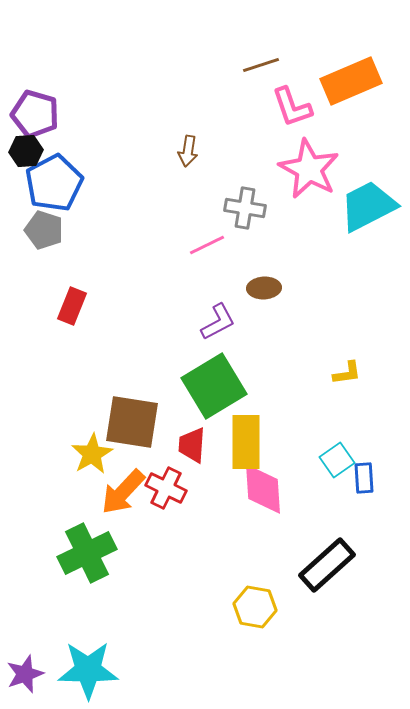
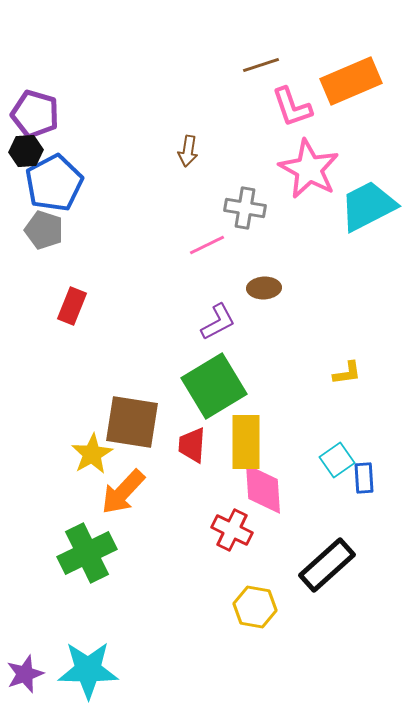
red cross: moved 66 px right, 42 px down
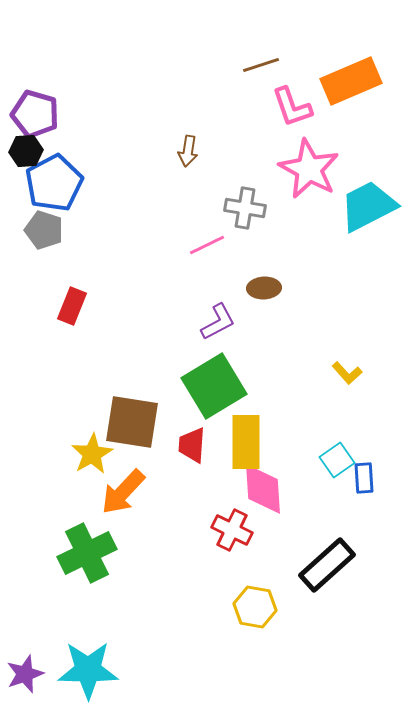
yellow L-shape: rotated 56 degrees clockwise
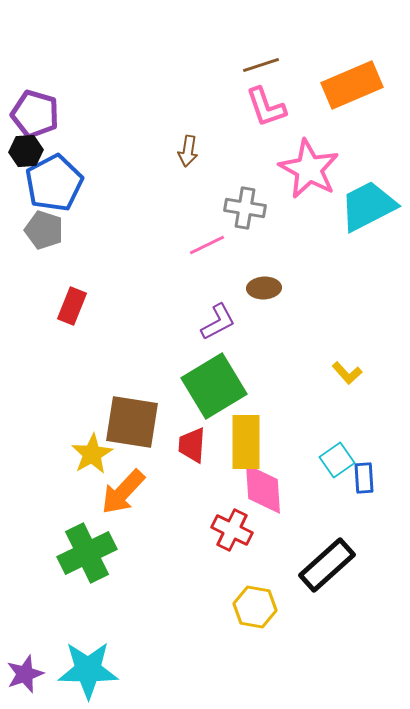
orange rectangle: moved 1 px right, 4 px down
pink L-shape: moved 26 px left
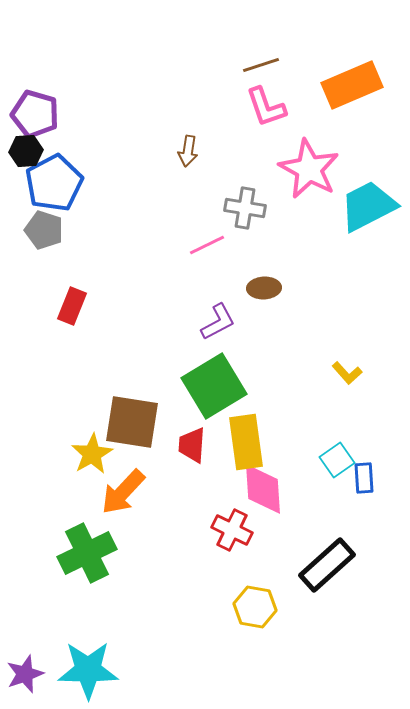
yellow rectangle: rotated 8 degrees counterclockwise
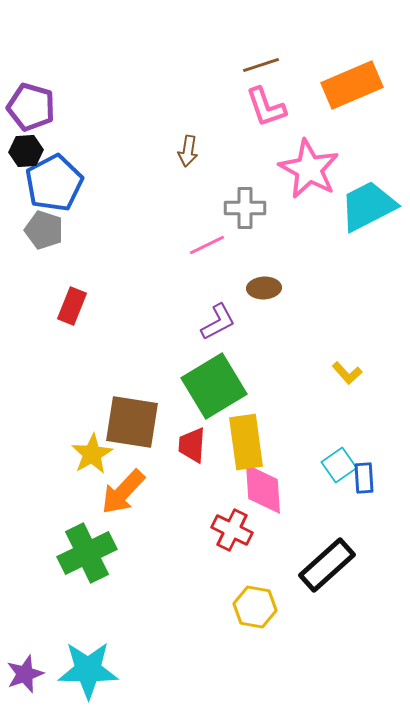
purple pentagon: moved 4 px left, 7 px up
gray cross: rotated 9 degrees counterclockwise
cyan square: moved 2 px right, 5 px down
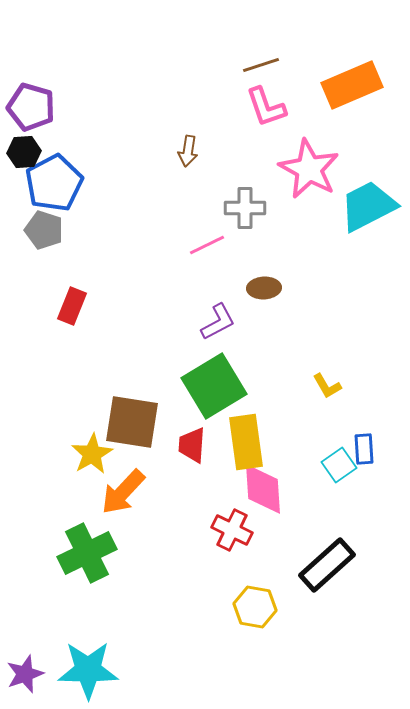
black hexagon: moved 2 px left, 1 px down
yellow L-shape: moved 20 px left, 13 px down; rotated 12 degrees clockwise
blue rectangle: moved 29 px up
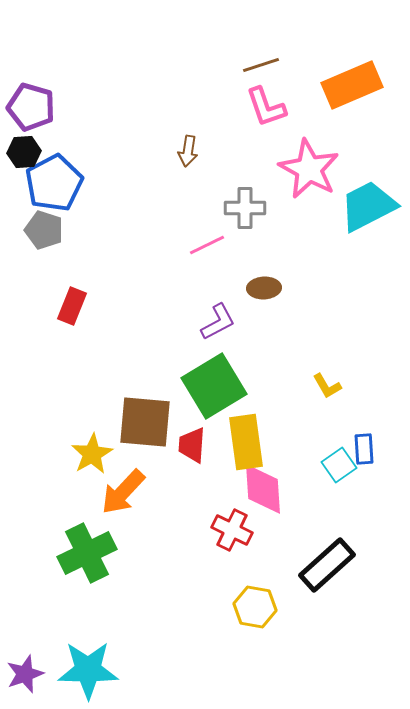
brown square: moved 13 px right; rotated 4 degrees counterclockwise
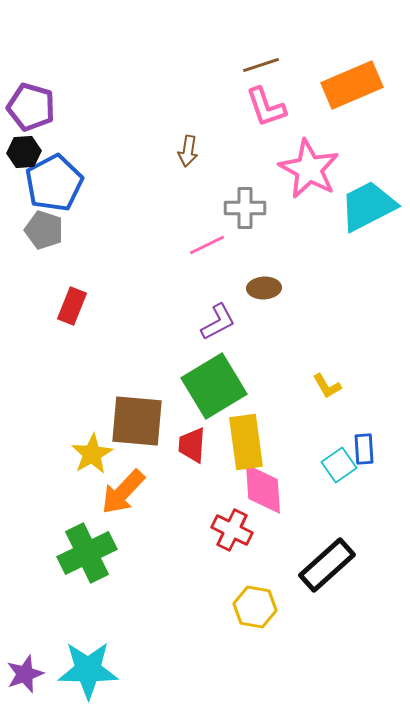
brown square: moved 8 px left, 1 px up
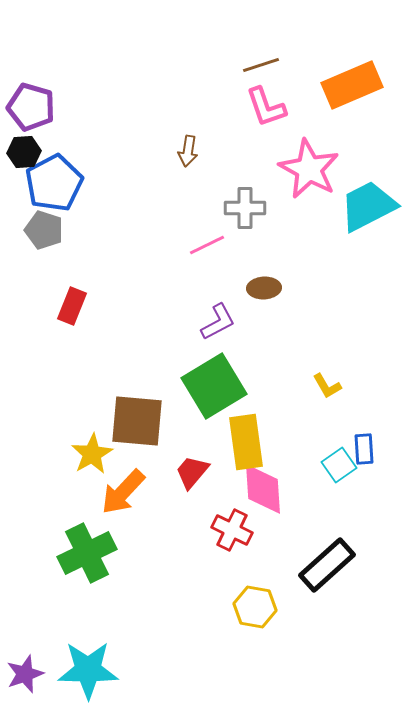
red trapezoid: moved 27 px down; rotated 36 degrees clockwise
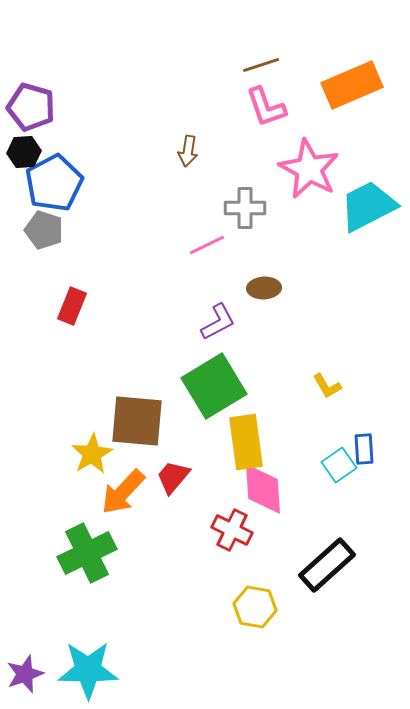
red trapezoid: moved 19 px left, 5 px down
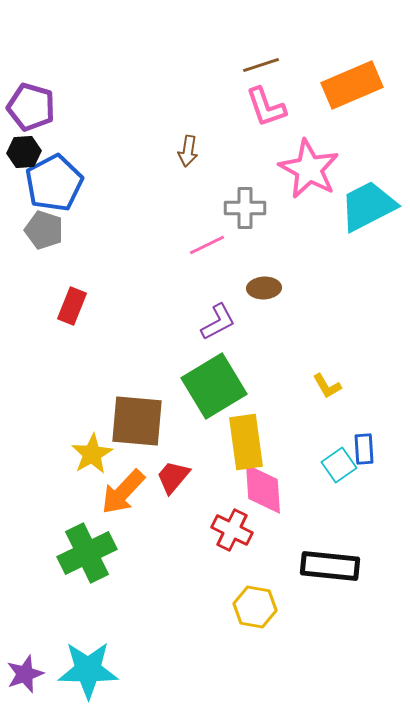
black rectangle: moved 3 px right, 1 px down; rotated 48 degrees clockwise
